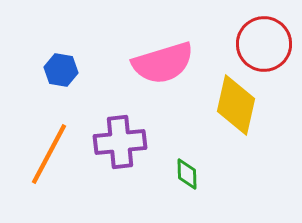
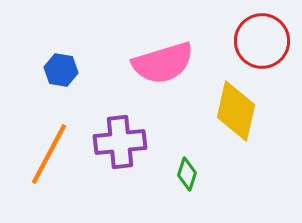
red circle: moved 2 px left, 3 px up
yellow diamond: moved 6 px down
green diamond: rotated 20 degrees clockwise
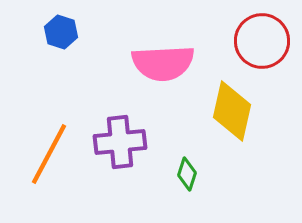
pink semicircle: rotated 14 degrees clockwise
blue hexagon: moved 38 px up; rotated 8 degrees clockwise
yellow diamond: moved 4 px left
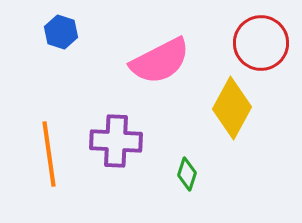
red circle: moved 1 px left, 2 px down
pink semicircle: moved 3 px left, 2 px up; rotated 24 degrees counterclockwise
yellow diamond: moved 3 px up; rotated 16 degrees clockwise
purple cross: moved 4 px left, 1 px up; rotated 9 degrees clockwise
orange line: rotated 36 degrees counterclockwise
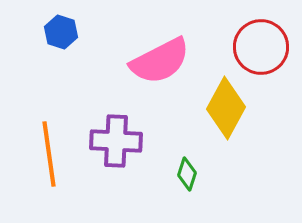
red circle: moved 4 px down
yellow diamond: moved 6 px left
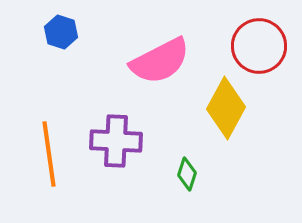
red circle: moved 2 px left, 1 px up
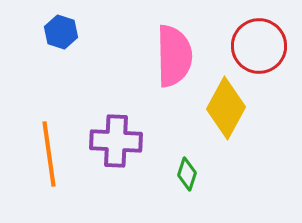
pink semicircle: moved 14 px right, 5 px up; rotated 64 degrees counterclockwise
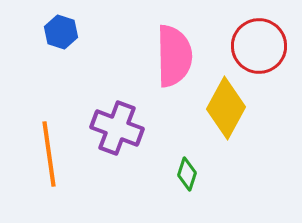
purple cross: moved 1 px right, 13 px up; rotated 18 degrees clockwise
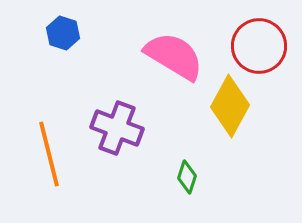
blue hexagon: moved 2 px right, 1 px down
pink semicircle: rotated 58 degrees counterclockwise
yellow diamond: moved 4 px right, 2 px up
orange line: rotated 6 degrees counterclockwise
green diamond: moved 3 px down
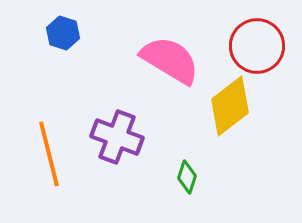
red circle: moved 2 px left
pink semicircle: moved 4 px left, 4 px down
yellow diamond: rotated 24 degrees clockwise
purple cross: moved 9 px down
